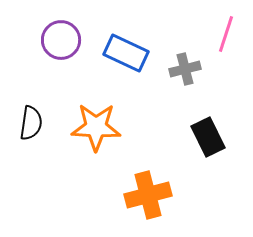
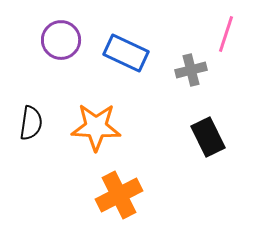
gray cross: moved 6 px right, 1 px down
orange cross: moved 29 px left; rotated 12 degrees counterclockwise
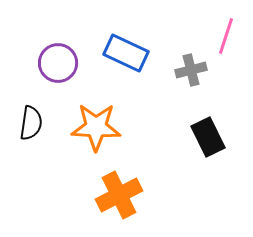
pink line: moved 2 px down
purple circle: moved 3 px left, 23 px down
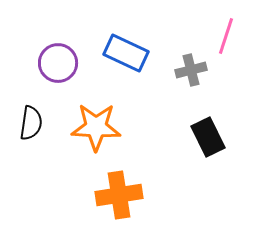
orange cross: rotated 18 degrees clockwise
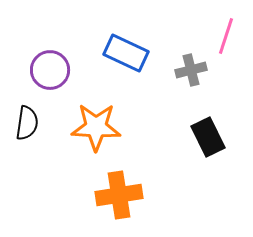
purple circle: moved 8 px left, 7 px down
black semicircle: moved 4 px left
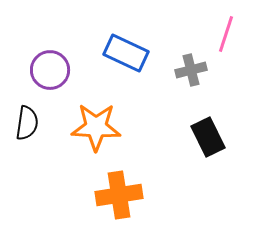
pink line: moved 2 px up
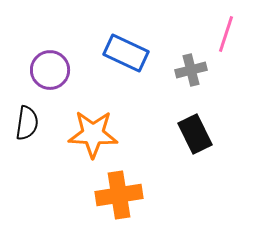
orange star: moved 3 px left, 7 px down
black rectangle: moved 13 px left, 3 px up
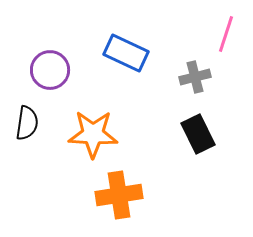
gray cross: moved 4 px right, 7 px down
black rectangle: moved 3 px right
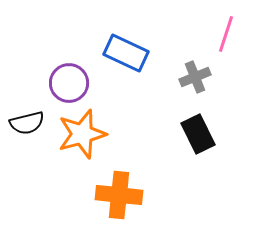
purple circle: moved 19 px right, 13 px down
gray cross: rotated 8 degrees counterclockwise
black semicircle: rotated 68 degrees clockwise
orange star: moved 11 px left; rotated 18 degrees counterclockwise
orange cross: rotated 15 degrees clockwise
